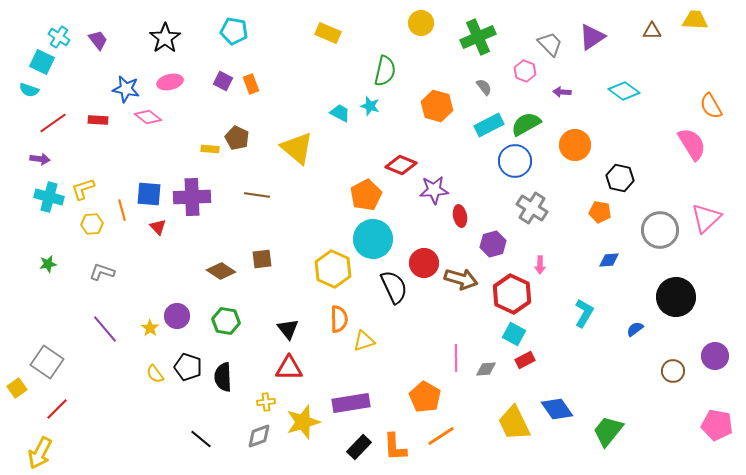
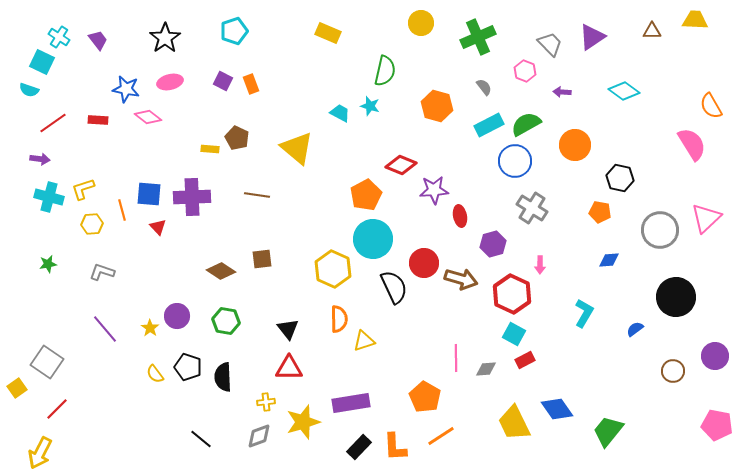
cyan pentagon at (234, 31): rotated 28 degrees counterclockwise
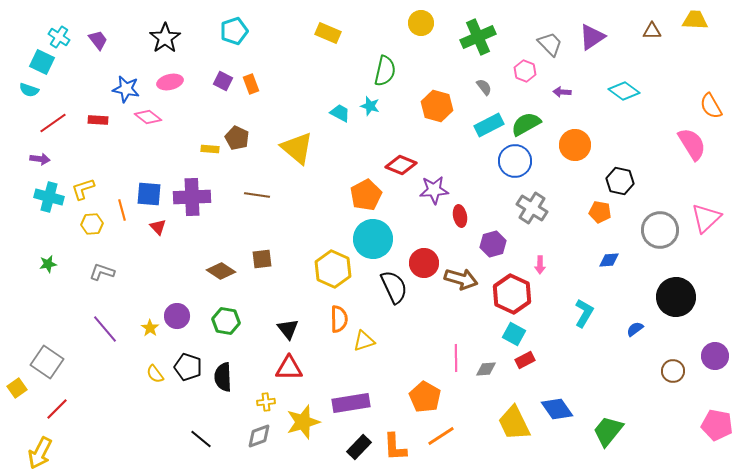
black hexagon at (620, 178): moved 3 px down
